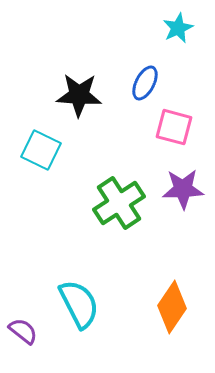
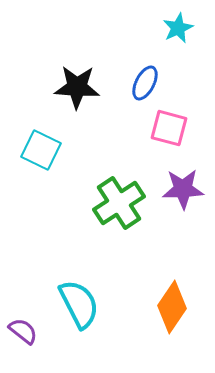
black star: moved 2 px left, 8 px up
pink square: moved 5 px left, 1 px down
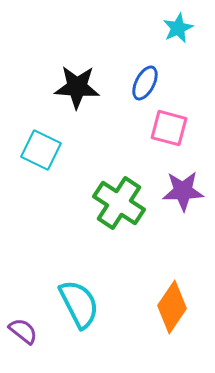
purple star: moved 2 px down
green cross: rotated 24 degrees counterclockwise
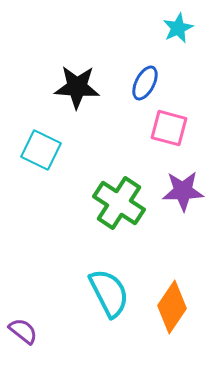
cyan semicircle: moved 30 px right, 11 px up
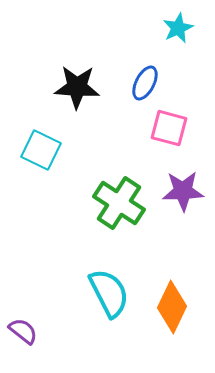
orange diamond: rotated 9 degrees counterclockwise
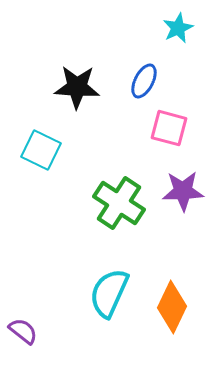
blue ellipse: moved 1 px left, 2 px up
cyan semicircle: rotated 129 degrees counterclockwise
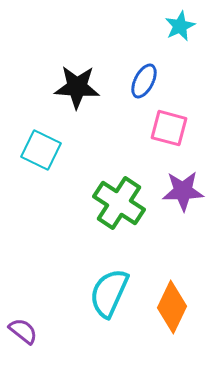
cyan star: moved 2 px right, 2 px up
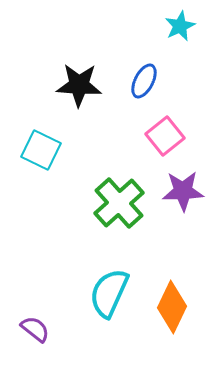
black star: moved 2 px right, 2 px up
pink square: moved 4 px left, 8 px down; rotated 36 degrees clockwise
green cross: rotated 15 degrees clockwise
purple semicircle: moved 12 px right, 2 px up
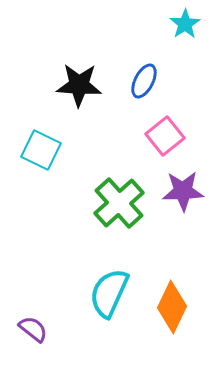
cyan star: moved 5 px right, 2 px up; rotated 8 degrees counterclockwise
purple semicircle: moved 2 px left
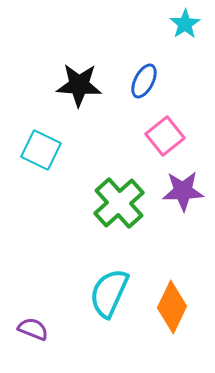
purple semicircle: rotated 16 degrees counterclockwise
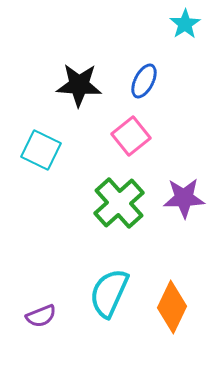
pink square: moved 34 px left
purple star: moved 1 px right, 7 px down
purple semicircle: moved 8 px right, 13 px up; rotated 136 degrees clockwise
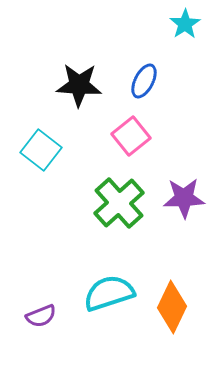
cyan square: rotated 12 degrees clockwise
cyan semicircle: rotated 48 degrees clockwise
